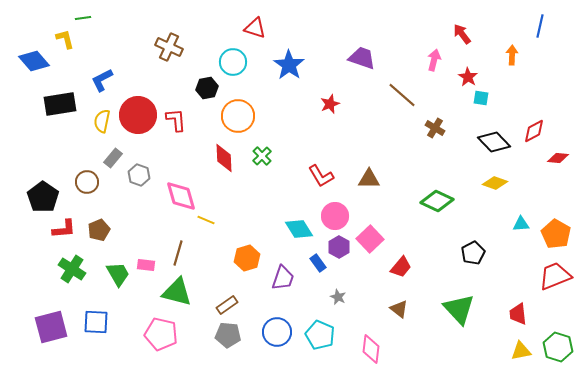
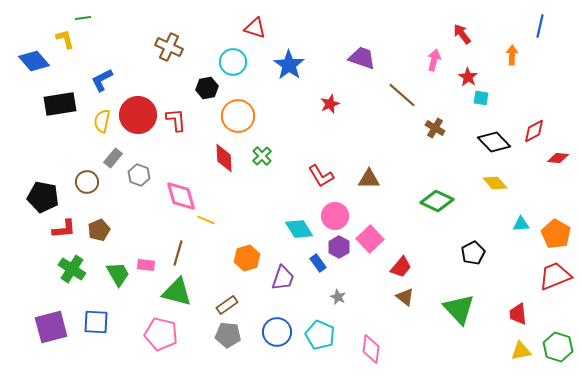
yellow diamond at (495, 183): rotated 30 degrees clockwise
black pentagon at (43, 197): rotated 24 degrees counterclockwise
brown triangle at (399, 309): moved 6 px right, 12 px up
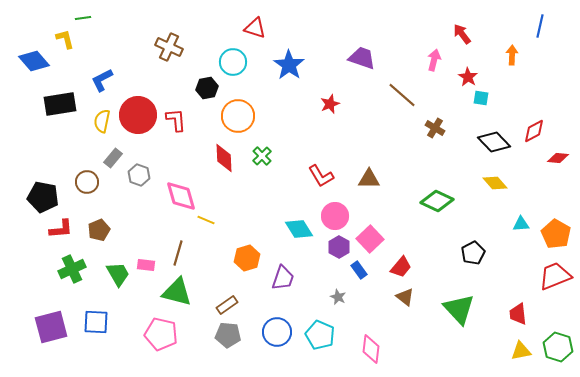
red L-shape at (64, 229): moved 3 px left
blue rectangle at (318, 263): moved 41 px right, 7 px down
green cross at (72, 269): rotated 32 degrees clockwise
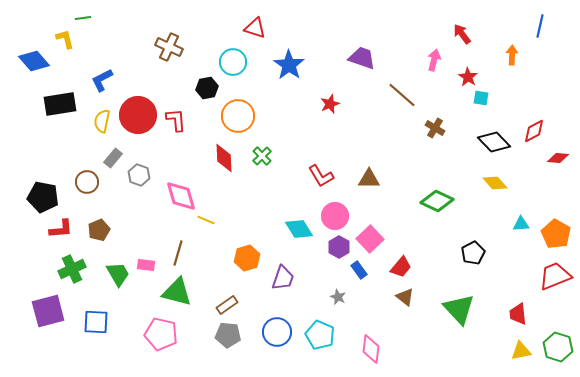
purple square at (51, 327): moved 3 px left, 16 px up
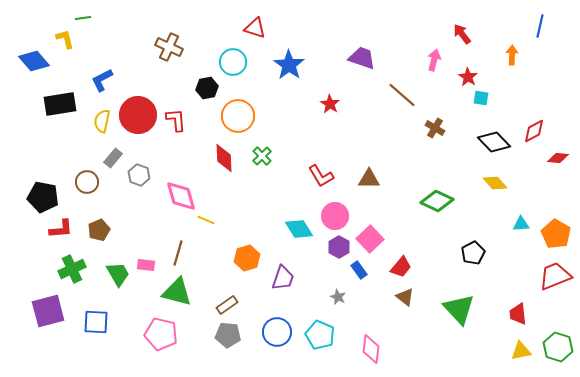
red star at (330, 104): rotated 18 degrees counterclockwise
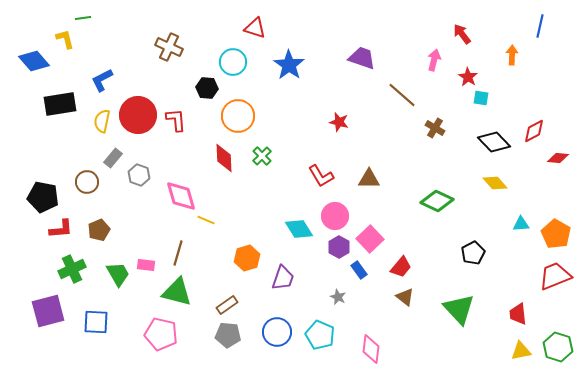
black hexagon at (207, 88): rotated 15 degrees clockwise
red star at (330, 104): moved 9 px right, 18 px down; rotated 18 degrees counterclockwise
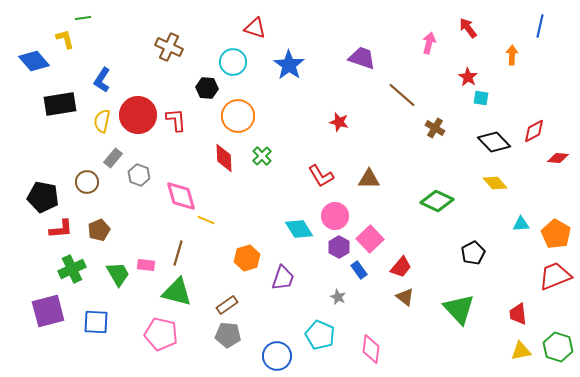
red arrow at (462, 34): moved 6 px right, 6 px up
pink arrow at (434, 60): moved 5 px left, 17 px up
blue L-shape at (102, 80): rotated 30 degrees counterclockwise
blue circle at (277, 332): moved 24 px down
